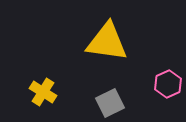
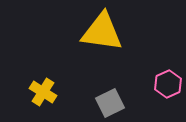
yellow triangle: moved 5 px left, 10 px up
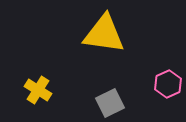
yellow triangle: moved 2 px right, 2 px down
yellow cross: moved 5 px left, 2 px up
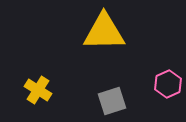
yellow triangle: moved 2 px up; rotated 9 degrees counterclockwise
gray square: moved 2 px right, 2 px up; rotated 8 degrees clockwise
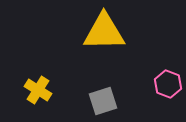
pink hexagon: rotated 16 degrees counterclockwise
gray square: moved 9 px left
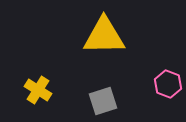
yellow triangle: moved 4 px down
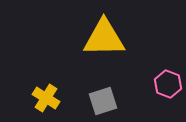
yellow triangle: moved 2 px down
yellow cross: moved 8 px right, 8 px down
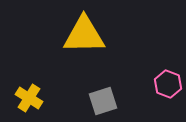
yellow triangle: moved 20 px left, 3 px up
yellow cross: moved 17 px left
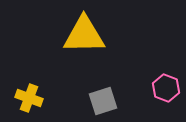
pink hexagon: moved 2 px left, 4 px down
yellow cross: rotated 12 degrees counterclockwise
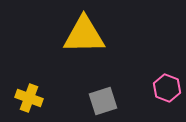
pink hexagon: moved 1 px right
